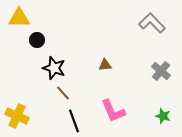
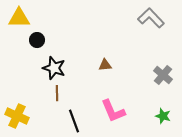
gray L-shape: moved 1 px left, 5 px up
gray cross: moved 2 px right, 4 px down
brown line: moved 6 px left; rotated 42 degrees clockwise
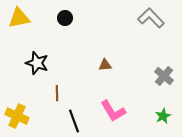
yellow triangle: rotated 10 degrees counterclockwise
black circle: moved 28 px right, 22 px up
black star: moved 17 px left, 5 px up
gray cross: moved 1 px right, 1 px down
pink L-shape: rotated 8 degrees counterclockwise
green star: rotated 28 degrees clockwise
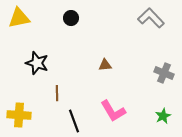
black circle: moved 6 px right
gray cross: moved 3 px up; rotated 18 degrees counterclockwise
yellow cross: moved 2 px right, 1 px up; rotated 20 degrees counterclockwise
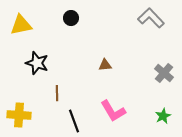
yellow triangle: moved 2 px right, 7 px down
gray cross: rotated 18 degrees clockwise
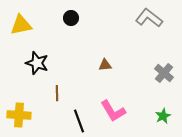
gray L-shape: moved 2 px left; rotated 8 degrees counterclockwise
black line: moved 5 px right
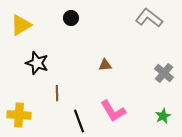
yellow triangle: rotated 20 degrees counterclockwise
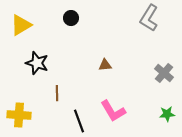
gray L-shape: rotated 96 degrees counterclockwise
green star: moved 4 px right, 2 px up; rotated 21 degrees clockwise
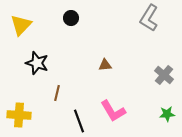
yellow triangle: rotated 15 degrees counterclockwise
gray cross: moved 2 px down
brown line: rotated 14 degrees clockwise
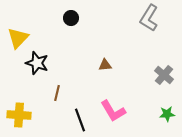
yellow triangle: moved 3 px left, 13 px down
black line: moved 1 px right, 1 px up
